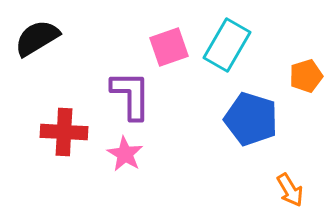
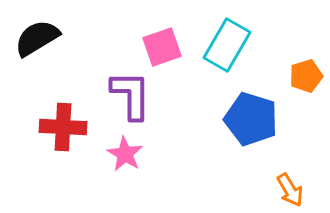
pink square: moved 7 px left
red cross: moved 1 px left, 5 px up
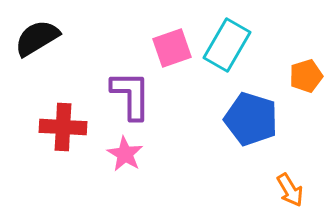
pink square: moved 10 px right, 1 px down
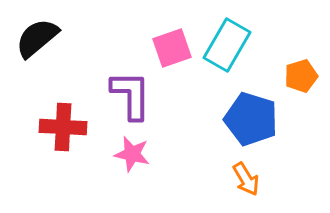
black semicircle: rotated 9 degrees counterclockwise
orange pentagon: moved 5 px left
pink star: moved 7 px right; rotated 18 degrees counterclockwise
orange arrow: moved 44 px left, 11 px up
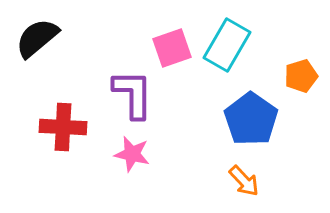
purple L-shape: moved 2 px right, 1 px up
blue pentagon: rotated 18 degrees clockwise
orange arrow: moved 2 px left, 2 px down; rotated 12 degrees counterclockwise
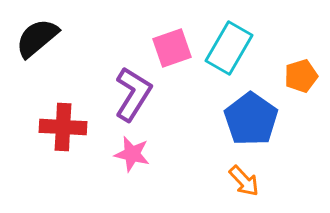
cyan rectangle: moved 2 px right, 3 px down
purple L-shape: rotated 32 degrees clockwise
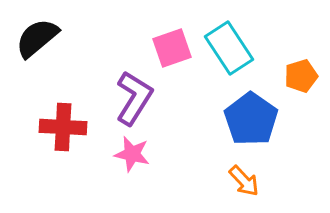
cyan rectangle: rotated 63 degrees counterclockwise
purple L-shape: moved 1 px right, 4 px down
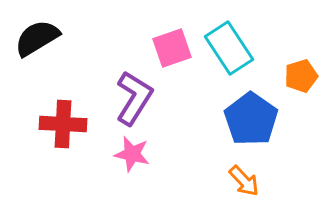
black semicircle: rotated 9 degrees clockwise
red cross: moved 3 px up
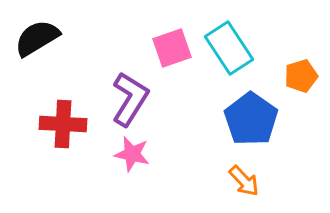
purple L-shape: moved 4 px left, 1 px down
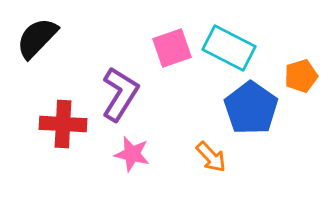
black semicircle: rotated 15 degrees counterclockwise
cyan rectangle: rotated 30 degrees counterclockwise
purple L-shape: moved 10 px left, 5 px up
blue pentagon: moved 11 px up
orange arrow: moved 33 px left, 24 px up
